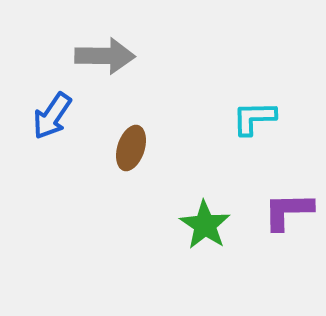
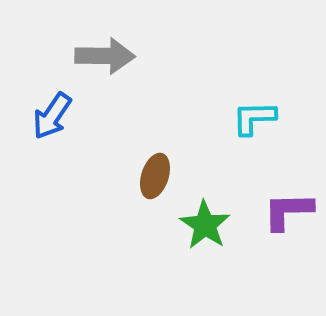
brown ellipse: moved 24 px right, 28 px down
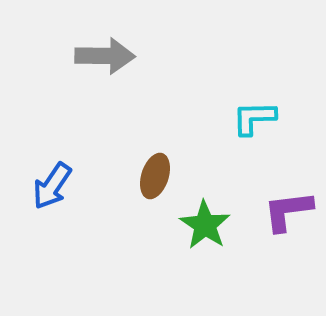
blue arrow: moved 70 px down
purple L-shape: rotated 6 degrees counterclockwise
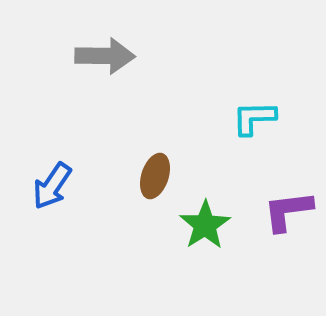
green star: rotated 6 degrees clockwise
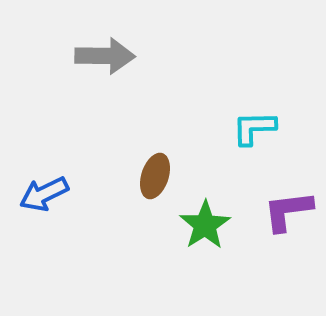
cyan L-shape: moved 10 px down
blue arrow: moved 8 px left, 8 px down; rotated 30 degrees clockwise
